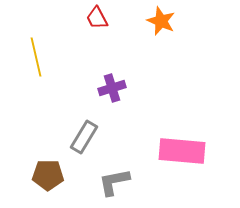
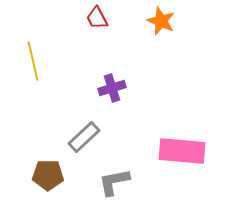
yellow line: moved 3 px left, 4 px down
gray rectangle: rotated 16 degrees clockwise
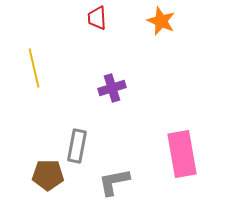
red trapezoid: rotated 25 degrees clockwise
yellow line: moved 1 px right, 7 px down
gray rectangle: moved 7 px left, 9 px down; rotated 36 degrees counterclockwise
pink rectangle: moved 3 px down; rotated 75 degrees clockwise
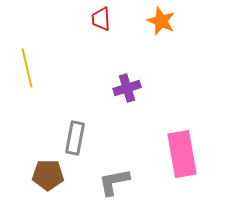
red trapezoid: moved 4 px right, 1 px down
yellow line: moved 7 px left
purple cross: moved 15 px right
gray rectangle: moved 2 px left, 8 px up
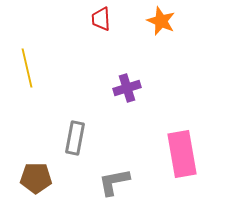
brown pentagon: moved 12 px left, 3 px down
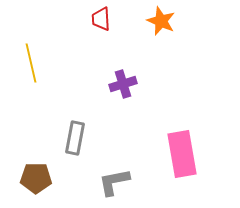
yellow line: moved 4 px right, 5 px up
purple cross: moved 4 px left, 4 px up
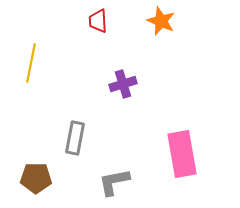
red trapezoid: moved 3 px left, 2 px down
yellow line: rotated 24 degrees clockwise
